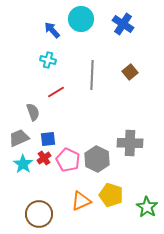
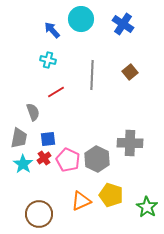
gray trapezoid: rotated 125 degrees clockwise
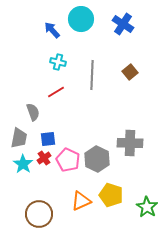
cyan cross: moved 10 px right, 2 px down
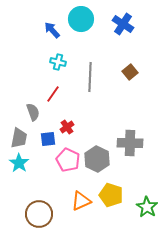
gray line: moved 2 px left, 2 px down
red line: moved 3 px left, 2 px down; rotated 24 degrees counterclockwise
red cross: moved 23 px right, 31 px up
cyan star: moved 4 px left, 1 px up
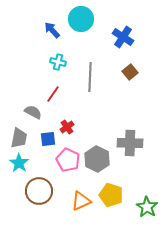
blue cross: moved 13 px down
gray semicircle: rotated 42 degrees counterclockwise
brown circle: moved 23 px up
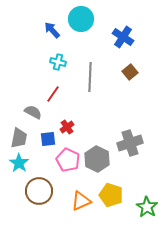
gray cross: rotated 20 degrees counterclockwise
